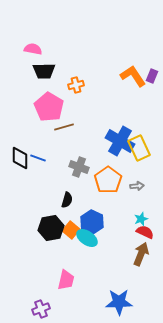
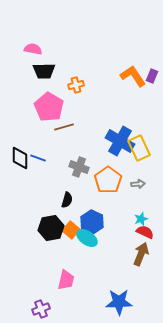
gray arrow: moved 1 px right, 2 px up
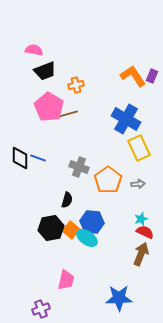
pink semicircle: moved 1 px right, 1 px down
black trapezoid: moved 1 px right; rotated 20 degrees counterclockwise
brown line: moved 4 px right, 13 px up
blue cross: moved 6 px right, 22 px up
blue hexagon: rotated 20 degrees counterclockwise
blue star: moved 4 px up
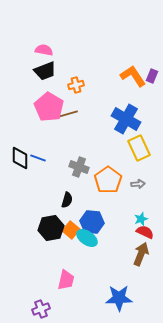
pink semicircle: moved 10 px right
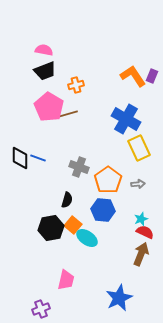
blue hexagon: moved 11 px right, 12 px up
orange square: moved 2 px right, 5 px up
blue star: rotated 24 degrees counterclockwise
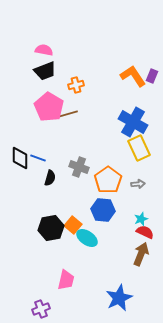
blue cross: moved 7 px right, 3 px down
black semicircle: moved 17 px left, 22 px up
